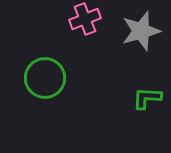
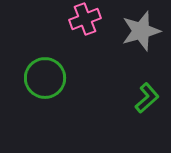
green L-shape: rotated 136 degrees clockwise
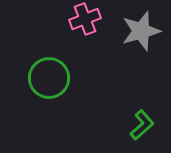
green circle: moved 4 px right
green L-shape: moved 5 px left, 27 px down
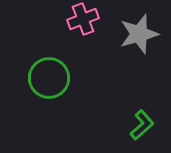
pink cross: moved 2 px left
gray star: moved 2 px left, 3 px down
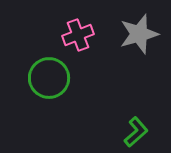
pink cross: moved 5 px left, 16 px down
green L-shape: moved 6 px left, 7 px down
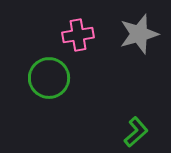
pink cross: rotated 12 degrees clockwise
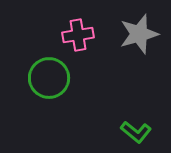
green L-shape: rotated 80 degrees clockwise
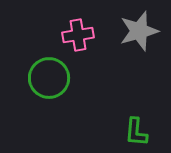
gray star: moved 3 px up
green L-shape: rotated 56 degrees clockwise
